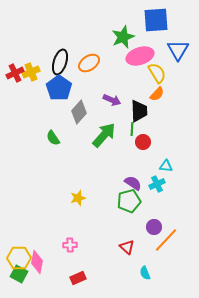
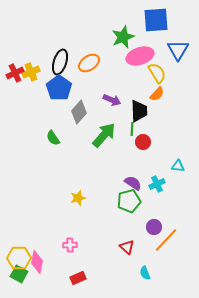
cyan triangle: moved 12 px right
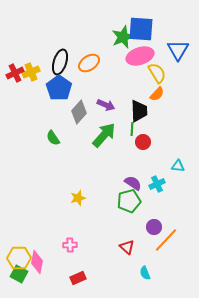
blue square: moved 15 px left, 9 px down; rotated 8 degrees clockwise
purple arrow: moved 6 px left, 5 px down
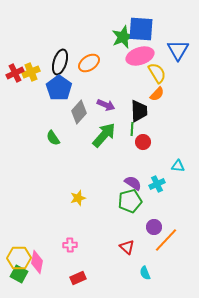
green pentagon: moved 1 px right
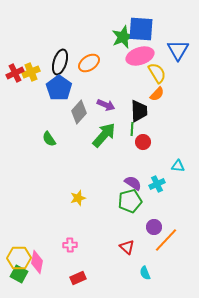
green semicircle: moved 4 px left, 1 px down
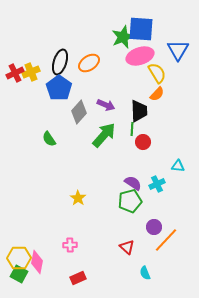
yellow star: rotated 21 degrees counterclockwise
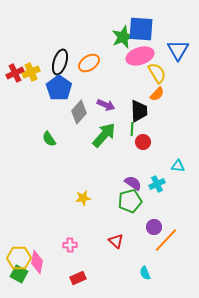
yellow star: moved 5 px right; rotated 28 degrees clockwise
red triangle: moved 11 px left, 6 px up
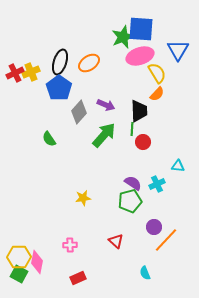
yellow hexagon: moved 1 px up
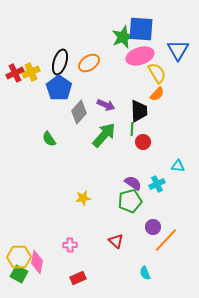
purple circle: moved 1 px left
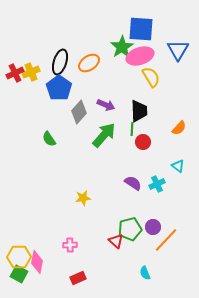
green star: moved 1 px left, 10 px down; rotated 10 degrees counterclockwise
yellow semicircle: moved 6 px left, 4 px down
orange semicircle: moved 22 px right, 34 px down
cyan triangle: rotated 32 degrees clockwise
green pentagon: moved 28 px down
